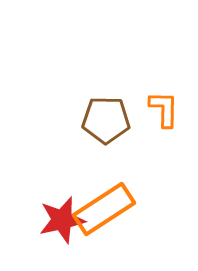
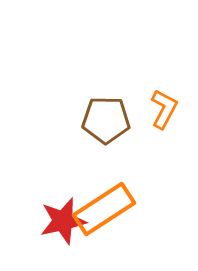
orange L-shape: rotated 27 degrees clockwise
red star: moved 1 px right, 1 px down
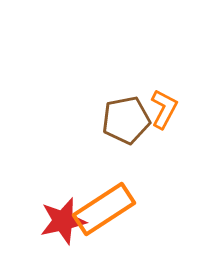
brown pentagon: moved 20 px right; rotated 12 degrees counterclockwise
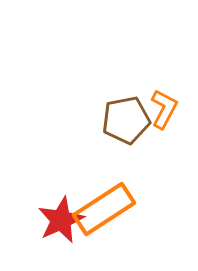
red star: moved 2 px left, 1 px up; rotated 12 degrees counterclockwise
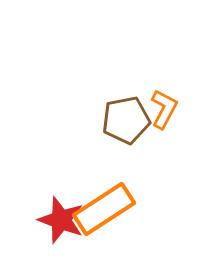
red star: rotated 27 degrees counterclockwise
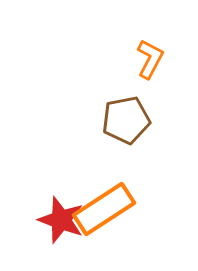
orange L-shape: moved 14 px left, 50 px up
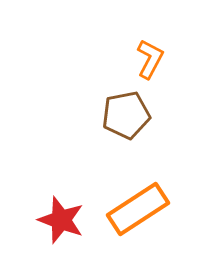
brown pentagon: moved 5 px up
orange rectangle: moved 34 px right
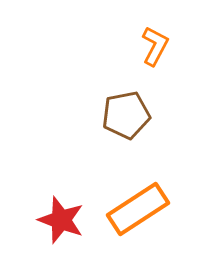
orange L-shape: moved 5 px right, 13 px up
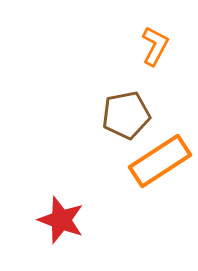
orange rectangle: moved 22 px right, 48 px up
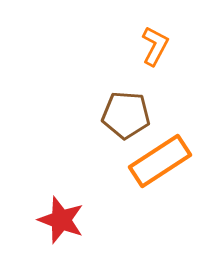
brown pentagon: rotated 15 degrees clockwise
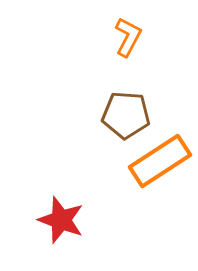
orange L-shape: moved 27 px left, 9 px up
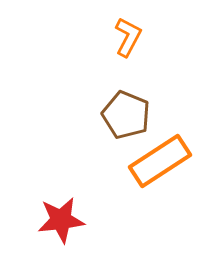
brown pentagon: rotated 18 degrees clockwise
red star: rotated 27 degrees counterclockwise
